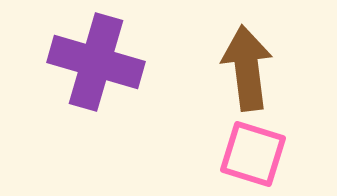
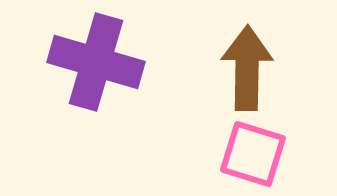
brown arrow: rotated 8 degrees clockwise
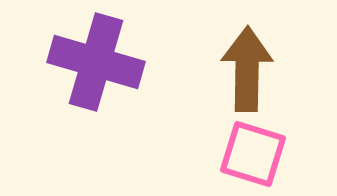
brown arrow: moved 1 px down
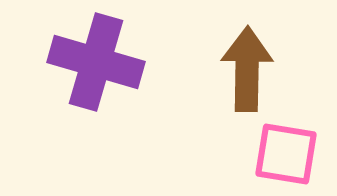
pink square: moved 33 px right; rotated 8 degrees counterclockwise
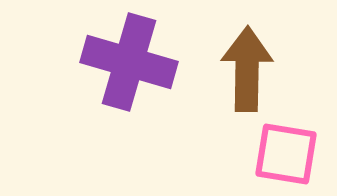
purple cross: moved 33 px right
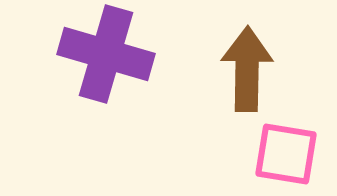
purple cross: moved 23 px left, 8 px up
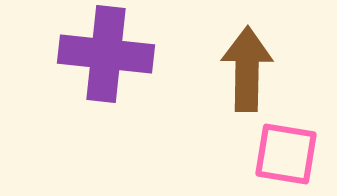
purple cross: rotated 10 degrees counterclockwise
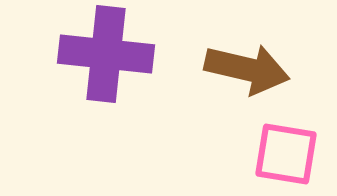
brown arrow: rotated 102 degrees clockwise
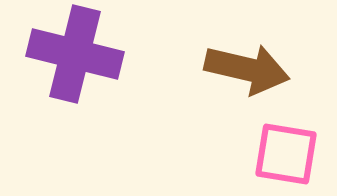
purple cross: moved 31 px left; rotated 8 degrees clockwise
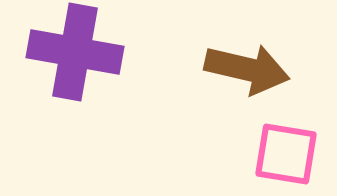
purple cross: moved 2 px up; rotated 4 degrees counterclockwise
